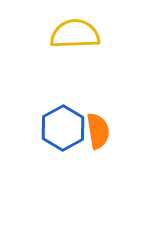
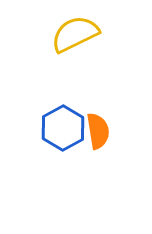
yellow semicircle: rotated 24 degrees counterclockwise
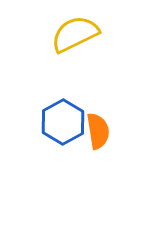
blue hexagon: moved 6 px up
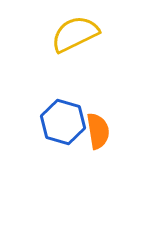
blue hexagon: rotated 15 degrees counterclockwise
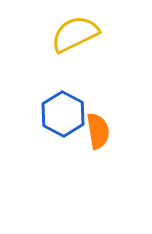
blue hexagon: moved 8 px up; rotated 12 degrees clockwise
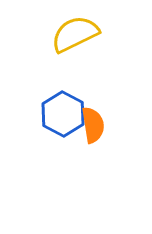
orange semicircle: moved 5 px left, 6 px up
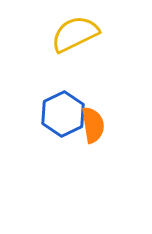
blue hexagon: rotated 6 degrees clockwise
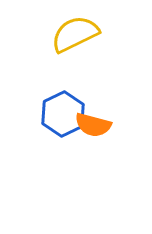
orange semicircle: rotated 114 degrees clockwise
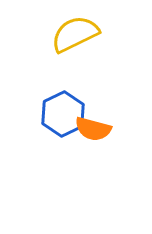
orange semicircle: moved 4 px down
